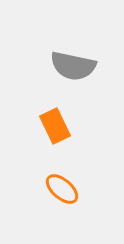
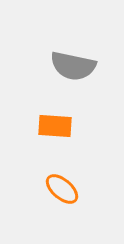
orange rectangle: rotated 60 degrees counterclockwise
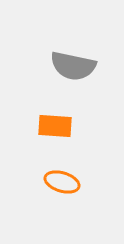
orange ellipse: moved 7 px up; rotated 24 degrees counterclockwise
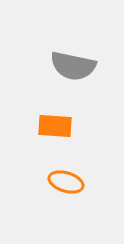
orange ellipse: moved 4 px right
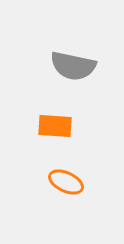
orange ellipse: rotated 8 degrees clockwise
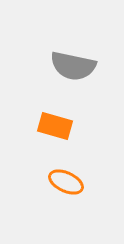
orange rectangle: rotated 12 degrees clockwise
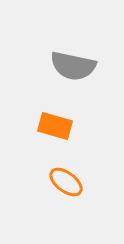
orange ellipse: rotated 12 degrees clockwise
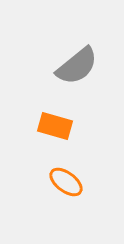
gray semicircle: moved 4 px right; rotated 51 degrees counterclockwise
